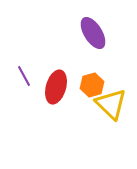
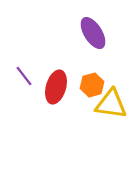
purple line: rotated 10 degrees counterclockwise
yellow triangle: rotated 36 degrees counterclockwise
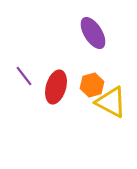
yellow triangle: moved 2 px up; rotated 20 degrees clockwise
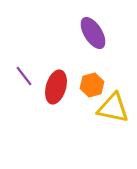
yellow triangle: moved 2 px right, 6 px down; rotated 16 degrees counterclockwise
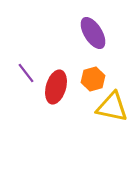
purple line: moved 2 px right, 3 px up
orange hexagon: moved 1 px right, 6 px up
yellow triangle: moved 1 px left, 1 px up
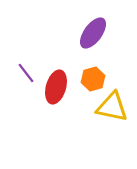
purple ellipse: rotated 68 degrees clockwise
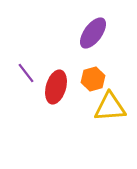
yellow triangle: moved 2 px left; rotated 16 degrees counterclockwise
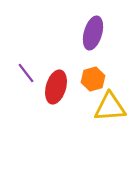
purple ellipse: rotated 20 degrees counterclockwise
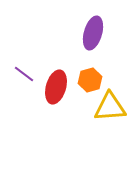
purple line: moved 2 px left, 1 px down; rotated 15 degrees counterclockwise
orange hexagon: moved 3 px left, 1 px down
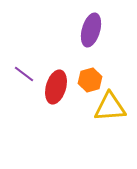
purple ellipse: moved 2 px left, 3 px up
